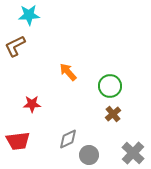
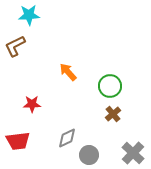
gray diamond: moved 1 px left, 1 px up
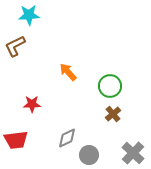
red trapezoid: moved 2 px left, 1 px up
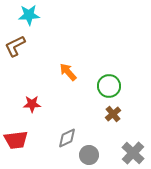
green circle: moved 1 px left
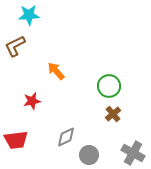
orange arrow: moved 12 px left, 1 px up
red star: moved 3 px up; rotated 12 degrees counterclockwise
gray diamond: moved 1 px left, 1 px up
gray cross: rotated 15 degrees counterclockwise
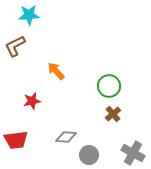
gray diamond: rotated 30 degrees clockwise
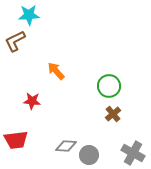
brown L-shape: moved 5 px up
red star: rotated 18 degrees clockwise
gray diamond: moved 9 px down
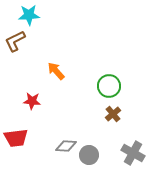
red trapezoid: moved 2 px up
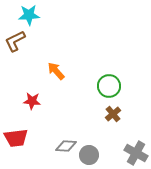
gray cross: moved 3 px right
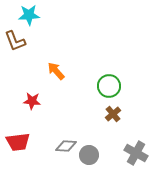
brown L-shape: rotated 85 degrees counterclockwise
red trapezoid: moved 2 px right, 4 px down
